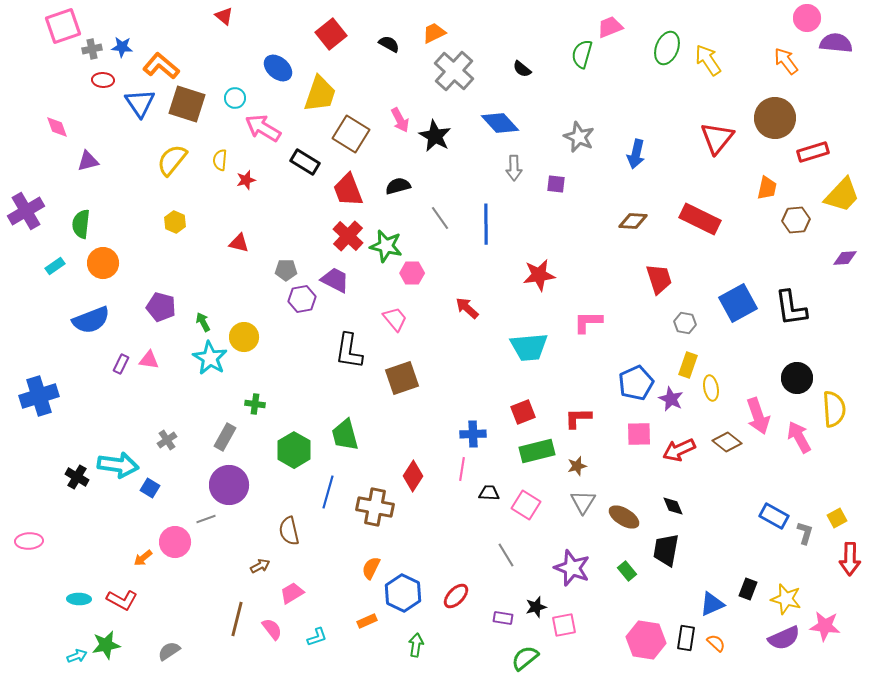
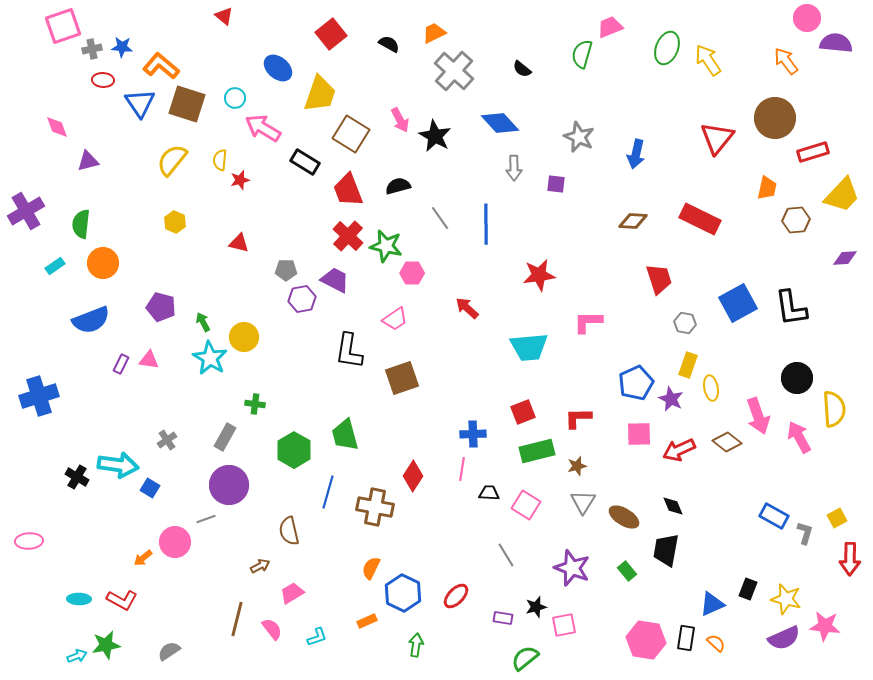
red star at (246, 180): moved 6 px left
pink trapezoid at (395, 319): rotated 96 degrees clockwise
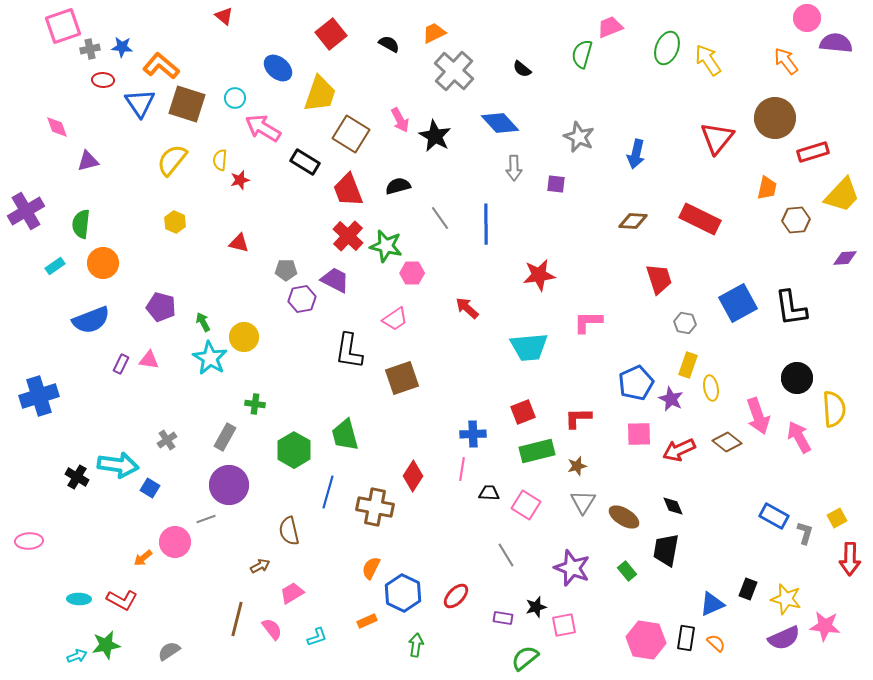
gray cross at (92, 49): moved 2 px left
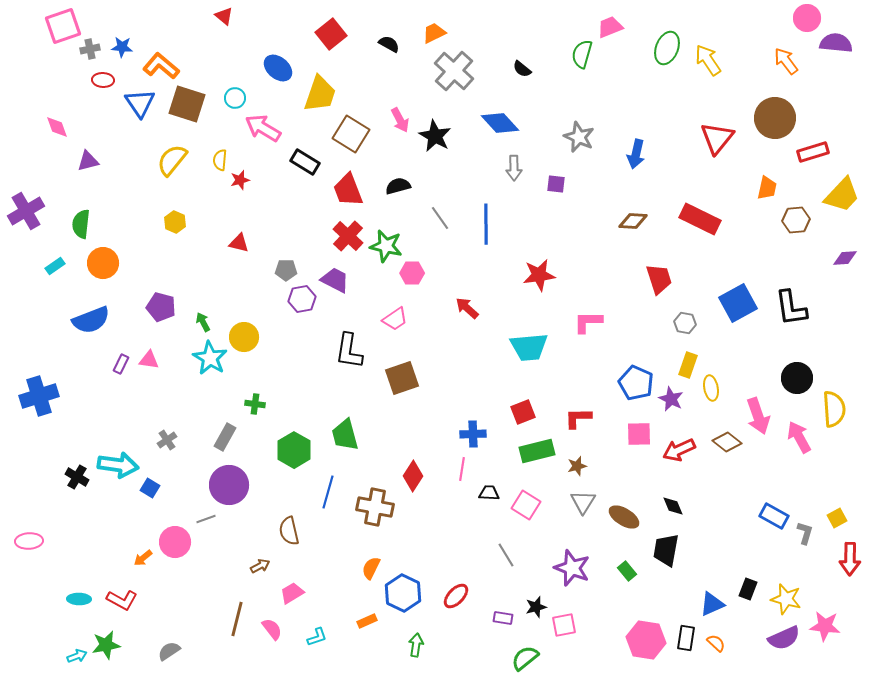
blue pentagon at (636, 383): rotated 24 degrees counterclockwise
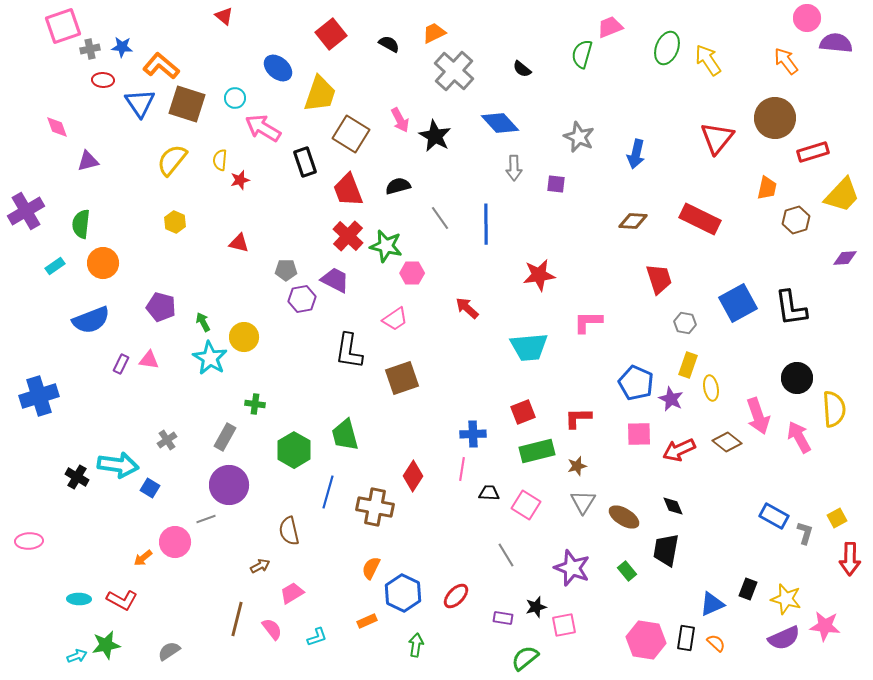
black rectangle at (305, 162): rotated 40 degrees clockwise
brown hexagon at (796, 220): rotated 12 degrees counterclockwise
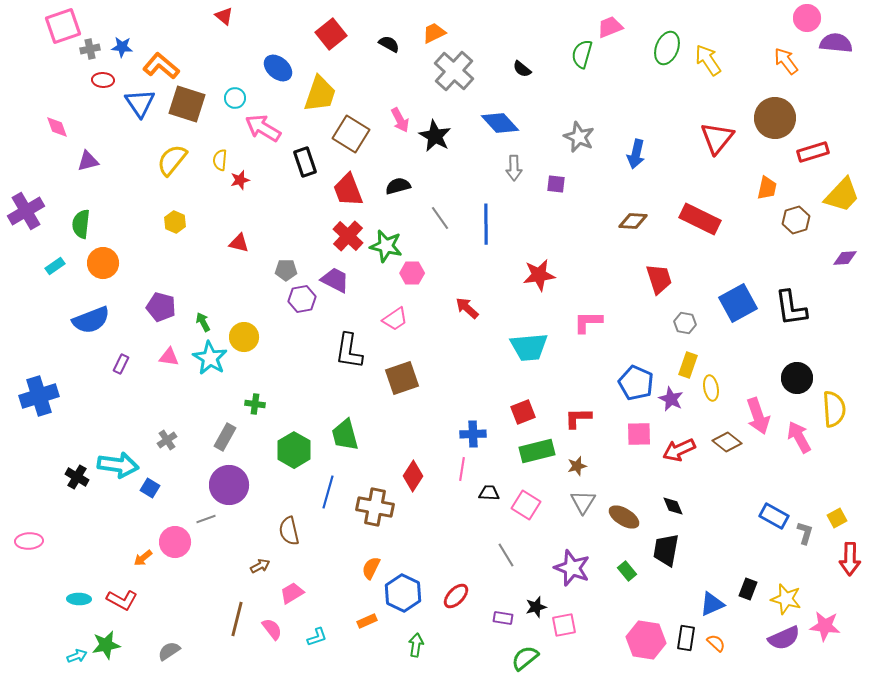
pink triangle at (149, 360): moved 20 px right, 3 px up
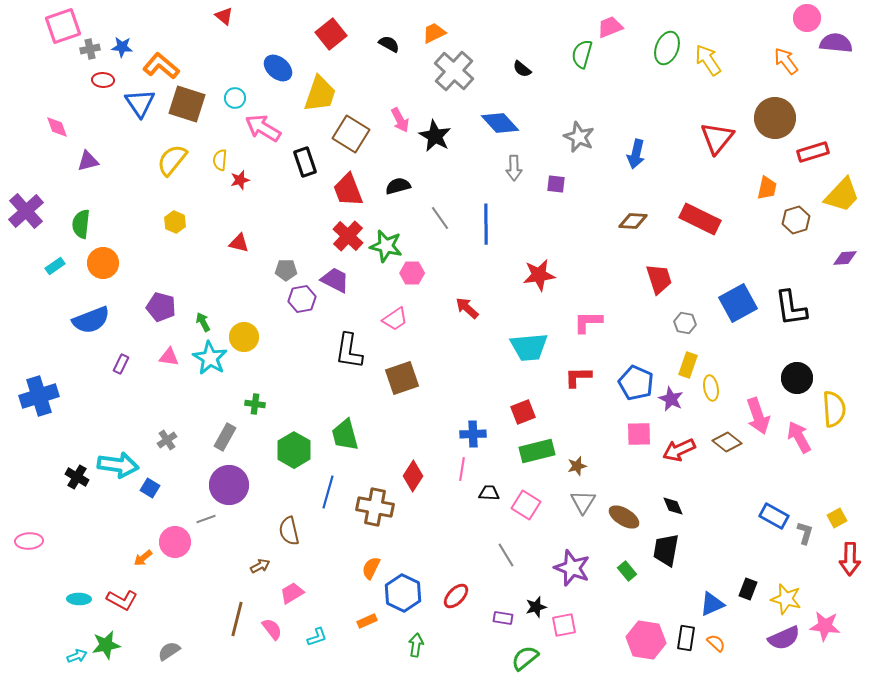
purple cross at (26, 211): rotated 12 degrees counterclockwise
red L-shape at (578, 418): moved 41 px up
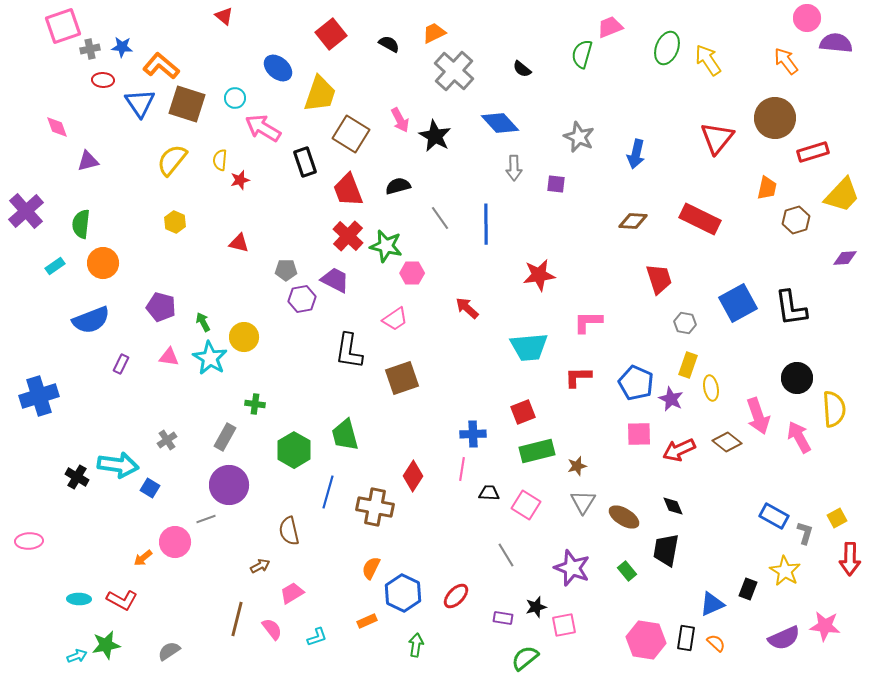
yellow star at (786, 599): moved 1 px left, 28 px up; rotated 16 degrees clockwise
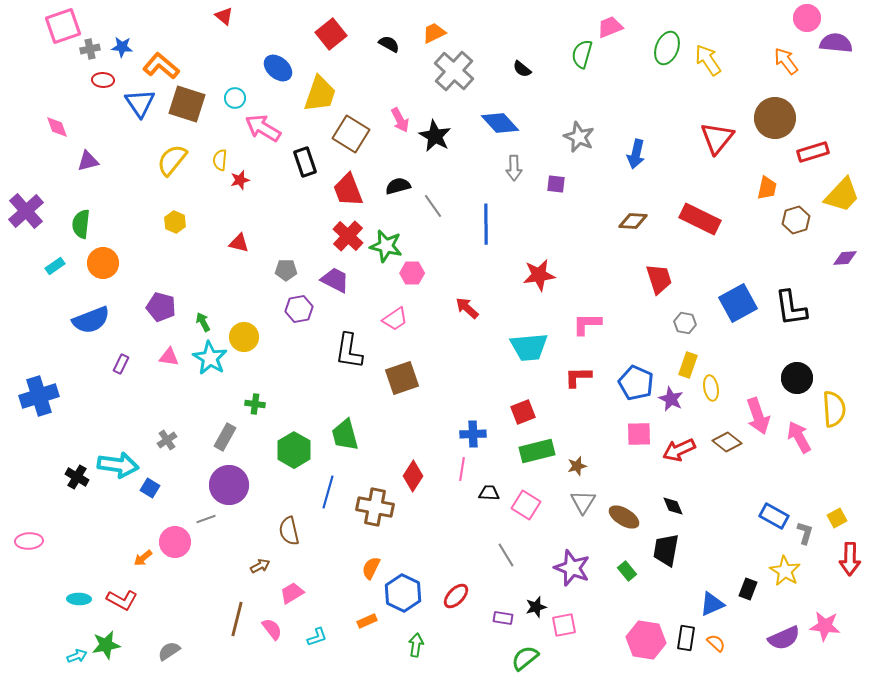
gray line at (440, 218): moved 7 px left, 12 px up
purple hexagon at (302, 299): moved 3 px left, 10 px down
pink L-shape at (588, 322): moved 1 px left, 2 px down
